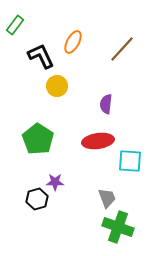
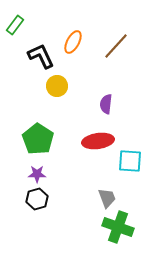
brown line: moved 6 px left, 3 px up
purple star: moved 18 px left, 8 px up
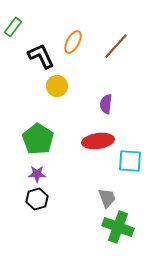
green rectangle: moved 2 px left, 2 px down
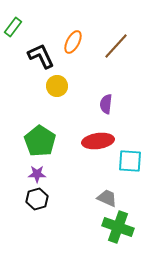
green pentagon: moved 2 px right, 2 px down
gray trapezoid: rotated 45 degrees counterclockwise
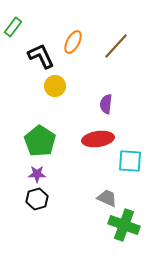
yellow circle: moved 2 px left
red ellipse: moved 2 px up
green cross: moved 6 px right, 2 px up
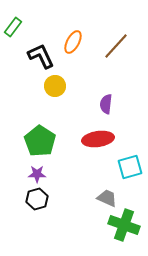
cyan square: moved 6 px down; rotated 20 degrees counterclockwise
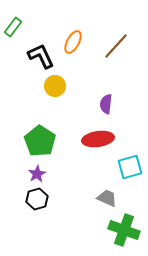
purple star: rotated 30 degrees counterclockwise
green cross: moved 5 px down
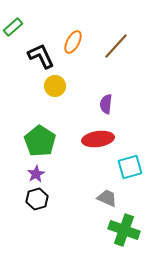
green rectangle: rotated 12 degrees clockwise
purple star: moved 1 px left
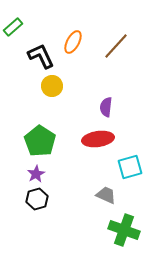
yellow circle: moved 3 px left
purple semicircle: moved 3 px down
gray trapezoid: moved 1 px left, 3 px up
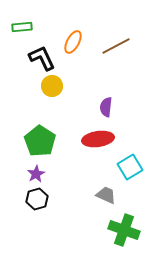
green rectangle: moved 9 px right; rotated 36 degrees clockwise
brown line: rotated 20 degrees clockwise
black L-shape: moved 1 px right, 2 px down
cyan square: rotated 15 degrees counterclockwise
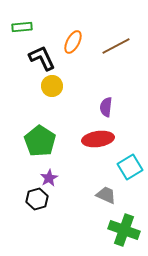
purple star: moved 13 px right, 4 px down
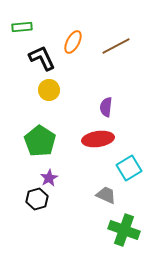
yellow circle: moved 3 px left, 4 px down
cyan square: moved 1 px left, 1 px down
